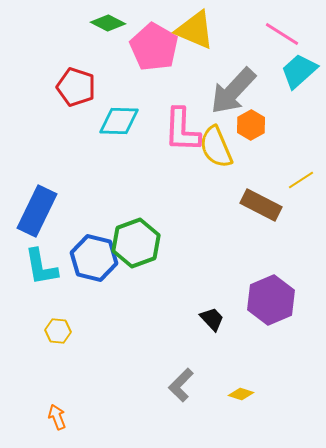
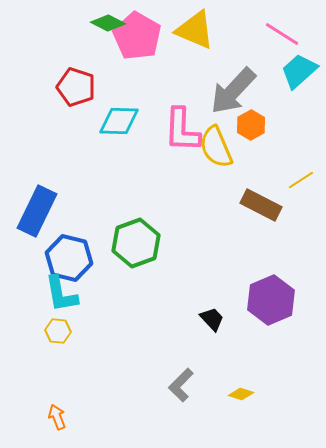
pink pentagon: moved 17 px left, 11 px up
blue hexagon: moved 25 px left
cyan L-shape: moved 20 px right, 27 px down
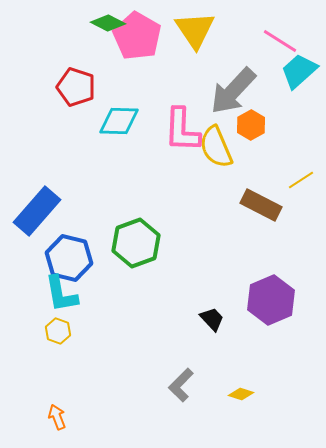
yellow triangle: rotated 33 degrees clockwise
pink line: moved 2 px left, 7 px down
blue rectangle: rotated 15 degrees clockwise
yellow hexagon: rotated 15 degrees clockwise
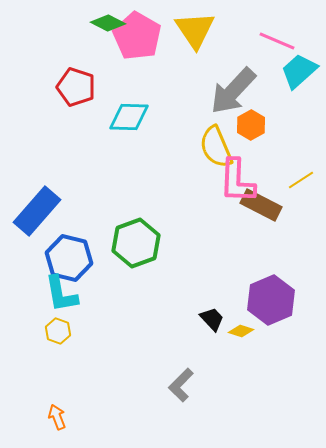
pink line: moved 3 px left; rotated 9 degrees counterclockwise
cyan diamond: moved 10 px right, 4 px up
pink L-shape: moved 55 px right, 51 px down
yellow diamond: moved 63 px up
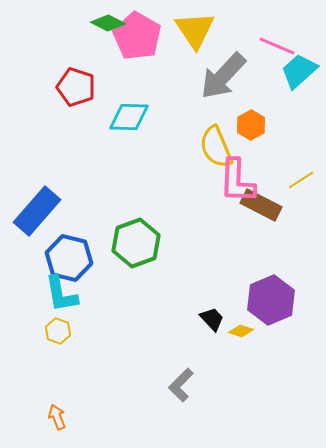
pink line: moved 5 px down
gray arrow: moved 10 px left, 15 px up
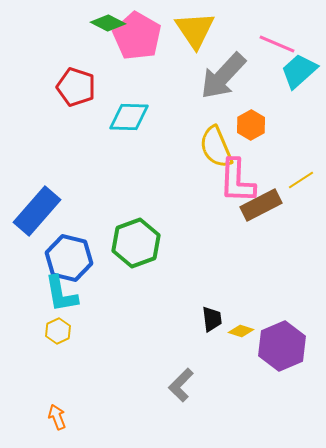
pink line: moved 2 px up
brown rectangle: rotated 54 degrees counterclockwise
purple hexagon: moved 11 px right, 46 px down
black trapezoid: rotated 36 degrees clockwise
yellow hexagon: rotated 15 degrees clockwise
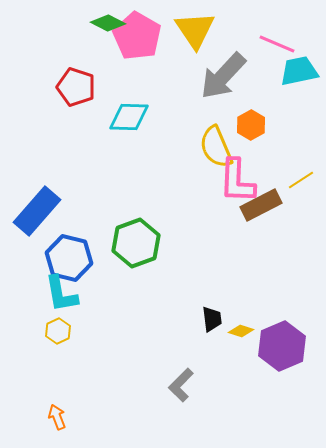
cyan trapezoid: rotated 30 degrees clockwise
